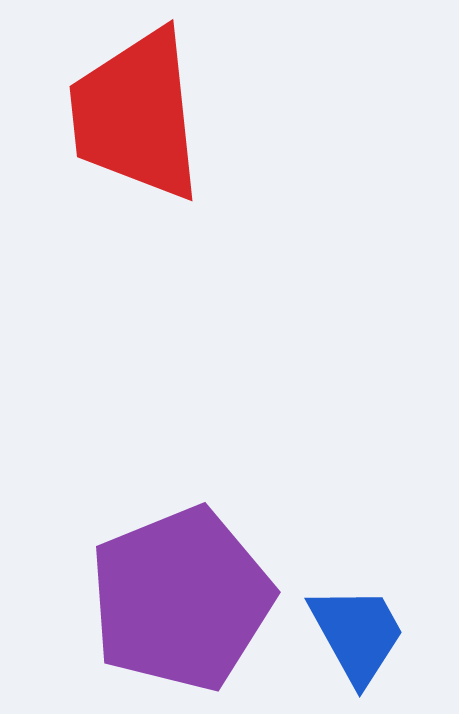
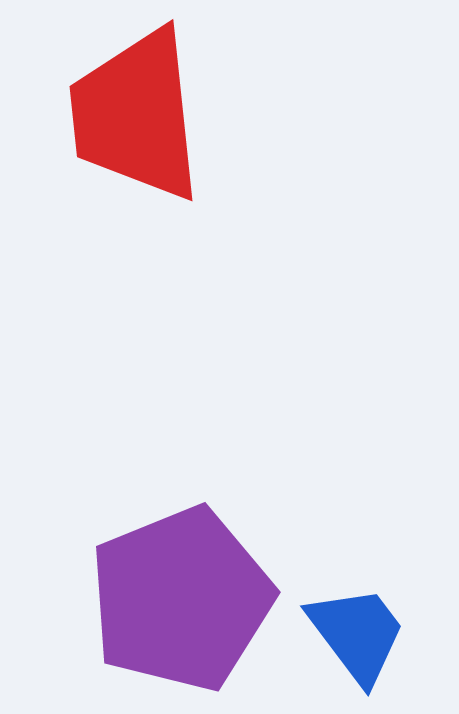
blue trapezoid: rotated 8 degrees counterclockwise
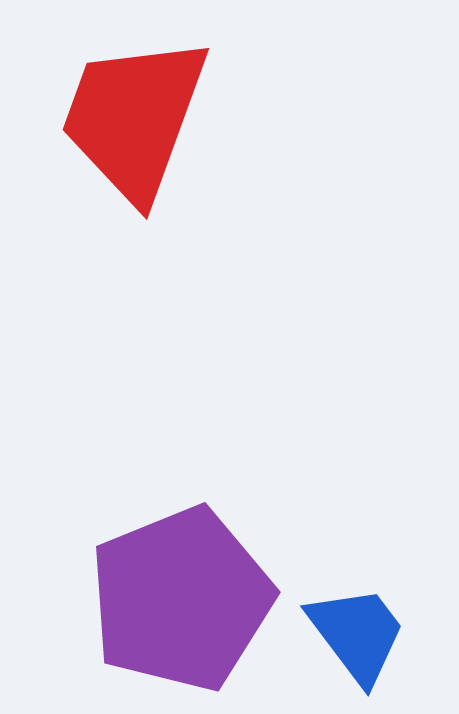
red trapezoid: moved 2 px left, 3 px down; rotated 26 degrees clockwise
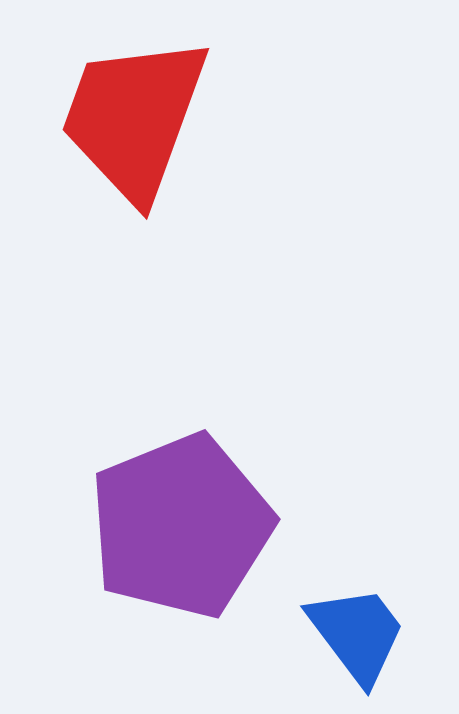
purple pentagon: moved 73 px up
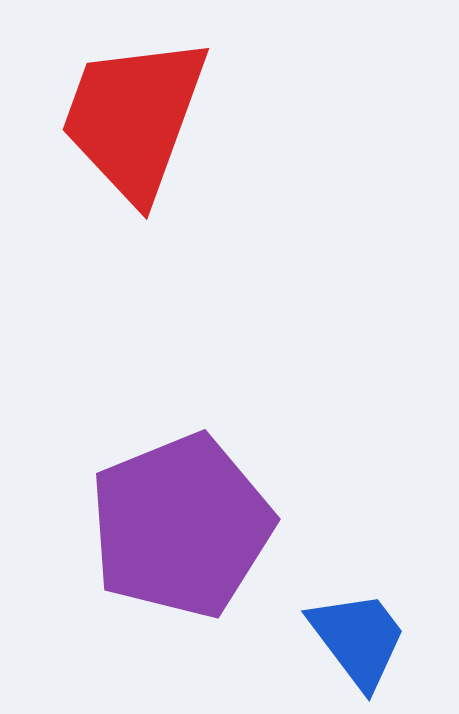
blue trapezoid: moved 1 px right, 5 px down
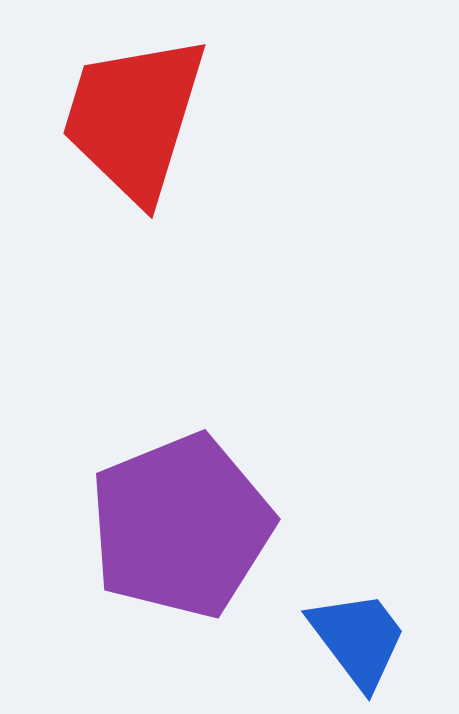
red trapezoid: rotated 3 degrees counterclockwise
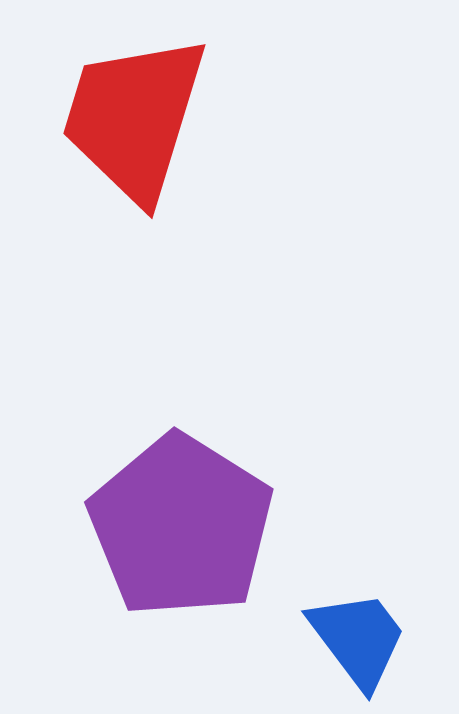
purple pentagon: rotated 18 degrees counterclockwise
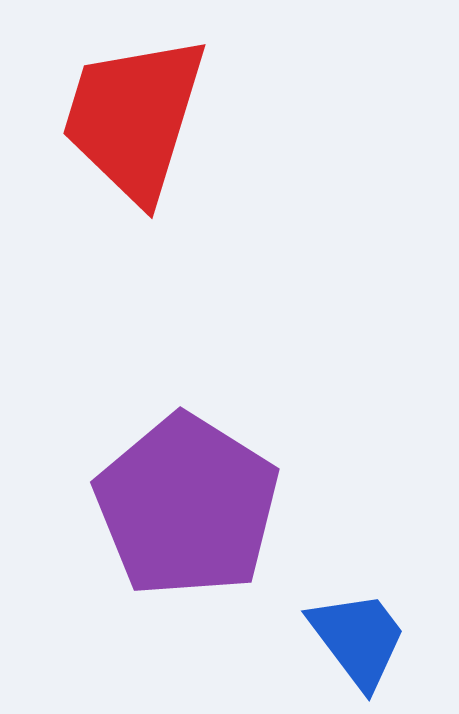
purple pentagon: moved 6 px right, 20 px up
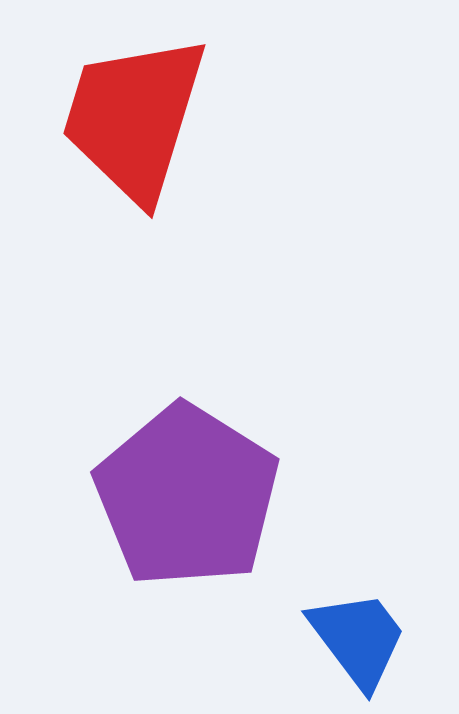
purple pentagon: moved 10 px up
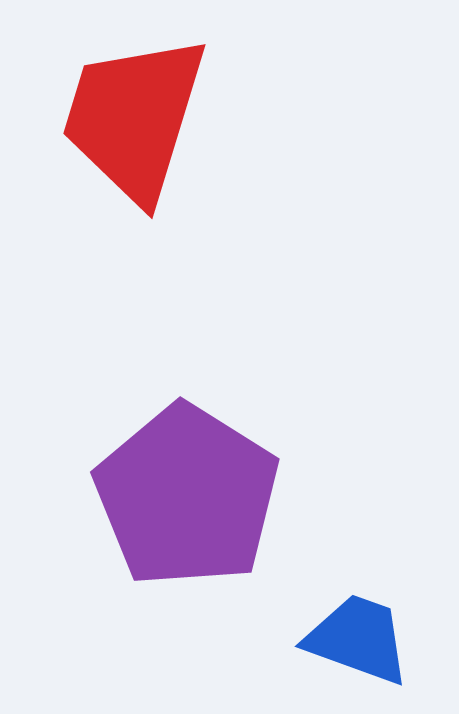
blue trapezoid: rotated 33 degrees counterclockwise
